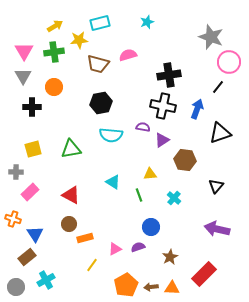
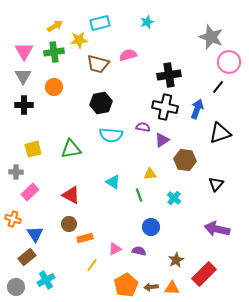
black cross at (163, 106): moved 2 px right, 1 px down
black cross at (32, 107): moved 8 px left, 2 px up
black triangle at (216, 186): moved 2 px up
purple semicircle at (138, 247): moved 1 px right, 4 px down; rotated 32 degrees clockwise
brown star at (170, 257): moved 6 px right, 3 px down
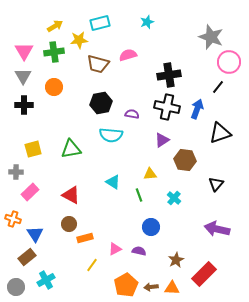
black cross at (165, 107): moved 2 px right
purple semicircle at (143, 127): moved 11 px left, 13 px up
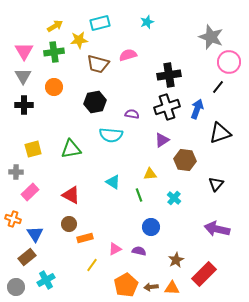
black hexagon at (101, 103): moved 6 px left, 1 px up
black cross at (167, 107): rotated 30 degrees counterclockwise
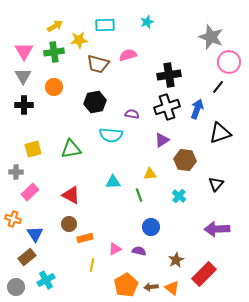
cyan rectangle at (100, 23): moved 5 px right, 2 px down; rotated 12 degrees clockwise
cyan triangle at (113, 182): rotated 35 degrees counterclockwise
cyan cross at (174, 198): moved 5 px right, 2 px up
purple arrow at (217, 229): rotated 15 degrees counterclockwise
yellow line at (92, 265): rotated 24 degrees counterclockwise
orange triangle at (172, 288): rotated 35 degrees clockwise
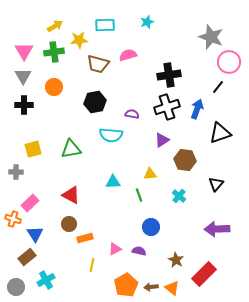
pink rectangle at (30, 192): moved 11 px down
brown star at (176, 260): rotated 14 degrees counterclockwise
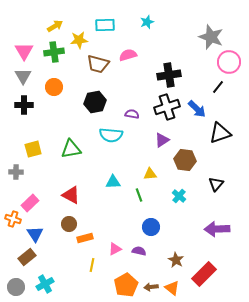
blue arrow at (197, 109): rotated 114 degrees clockwise
cyan cross at (46, 280): moved 1 px left, 4 px down
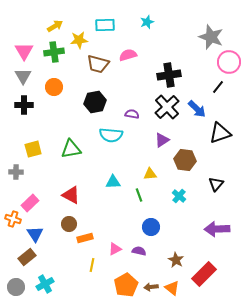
black cross at (167, 107): rotated 25 degrees counterclockwise
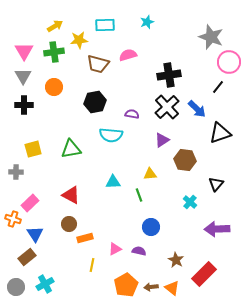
cyan cross at (179, 196): moved 11 px right, 6 px down
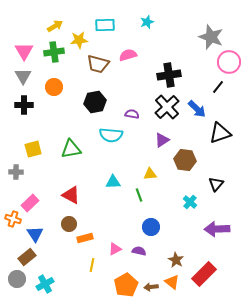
gray circle at (16, 287): moved 1 px right, 8 px up
orange triangle at (172, 288): moved 6 px up
